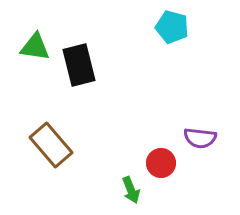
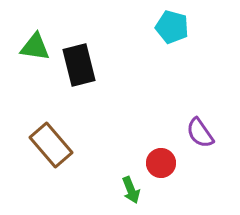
purple semicircle: moved 5 px up; rotated 48 degrees clockwise
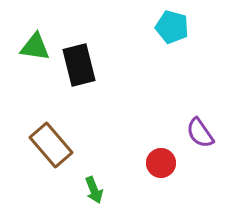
green arrow: moved 37 px left
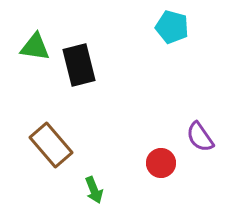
purple semicircle: moved 4 px down
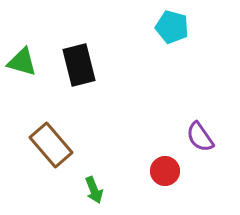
green triangle: moved 13 px left, 15 px down; rotated 8 degrees clockwise
red circle: moved 4 px right, 8 px down
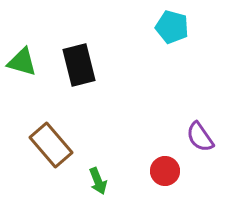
green arrow: moved 4 px right, 9 px up
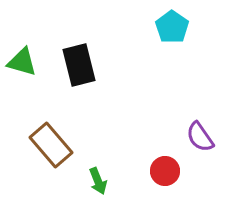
cyan pentagon: rotated 20 degrees clockwise
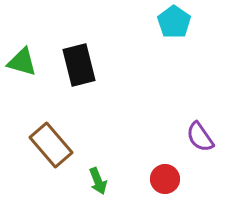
cyan pentagon: moved 2 px right, 5 px up
red circle: moved 8 px down
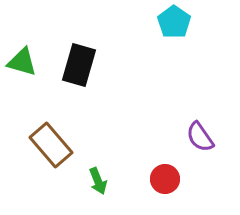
black rectangle: rotated 30 degrees clockwise
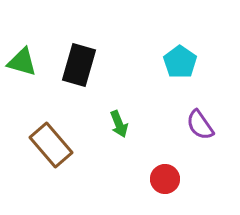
cyan pentagon: moved 6 px right, 40 px down
purple semicircle: moved 12 px up
green arrow: moved 21 px right, 57 px up
